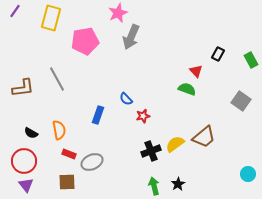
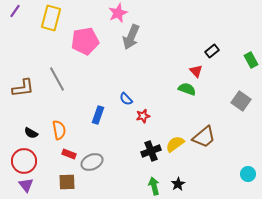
black rectangle: moved 6 px left, 3 px up; rotated 24 degrees clockwise
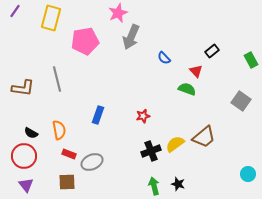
gray line: rotated 15 degrees clockwise
brown L-shape: rotated 15 degrees clockwise
blue semicircle: moved 38 px right, 41 px up
red circle: moved 5 px up
black star: rotated 24 degrees counterclockwise
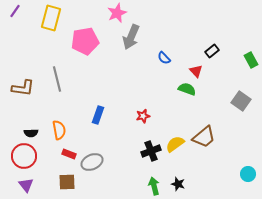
pink star: moved 1 px left
black semicircle: rotated 32 degrees counterclockwise
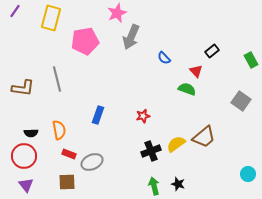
yellow semicircle: moved 1 px right
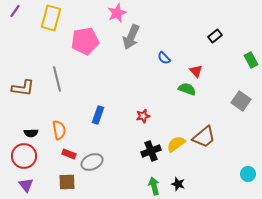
black rectangle: moved 3 px right, 15 px up
